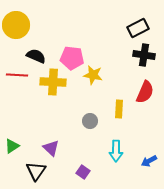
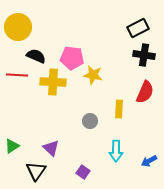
yellow circle: moved 2 px right, 2 px down
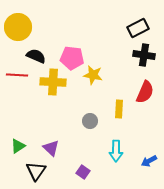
green triangle: moved 6 px right
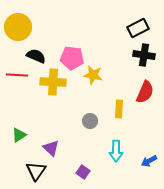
green triangle: moved 1 px right, 11 px up
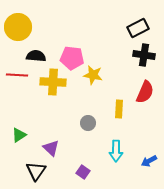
black semicircle: rotated 18 degrees counterclockwise
gray circle: moved 2 px left, 2 px down
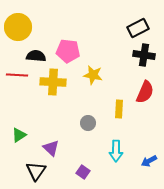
pink pentagon: moved 4 px left, 7 px up
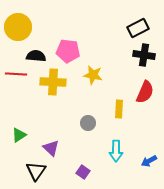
red line: moved 1 px left, 1 px up
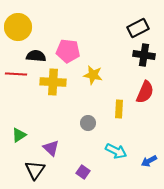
cyan arrow: rotated 65 degrees counterclockwise
black triangle: moved 1 px left, 1 px up
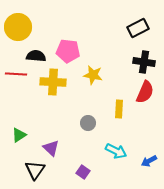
black cross: moved 7 px down
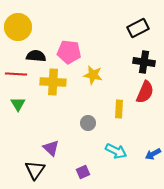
pink pentagon: moved 1 px right, 1 px down
green triangle: moved 1 px left, 31 px up; rotated 28 degrees counterclockwise
blue arrow: moved 4 px right, 7 px up
purple square: rotated 32 degrees clockwise
